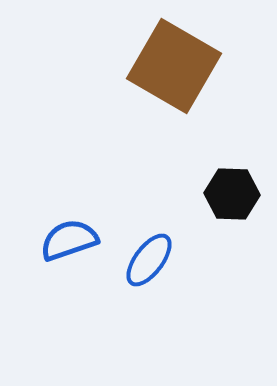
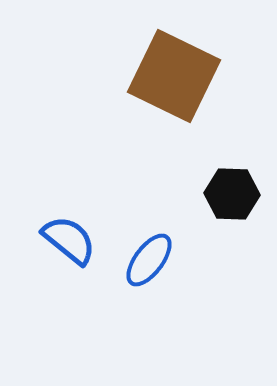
brown square: moved 10 px down; rotated 4 degrees counterclockwise
blue semicircle: rotated 58 degrees clockwise
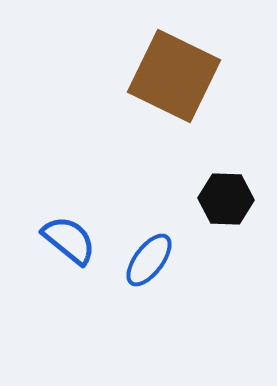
black hexagon: moved 6 px left, 5 px down
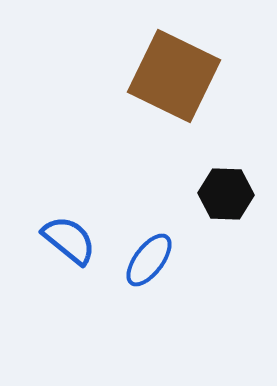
black hexagon: moved 5 px up
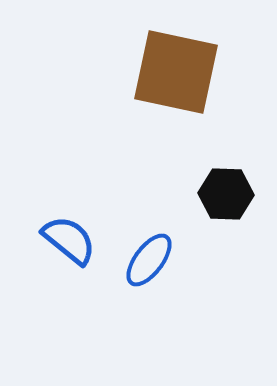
brown square: moved 2 px right, 4 px up; rotated 14 degrees counterclockwise
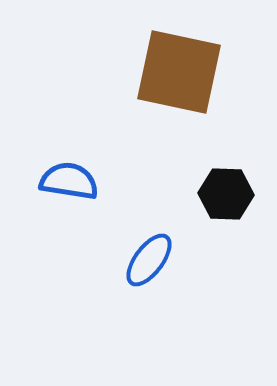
brown square: moved 3 px right
blue semicircle: moved 59 px up; rotated 30 degrees counterclockwise
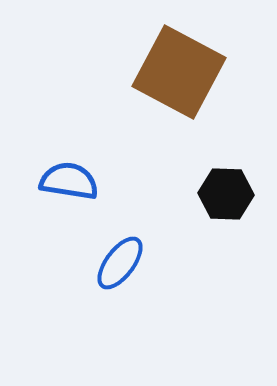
brown square: rotated 16 degrees clockwise
blue ellipse: moved 29 px left, 3 px down
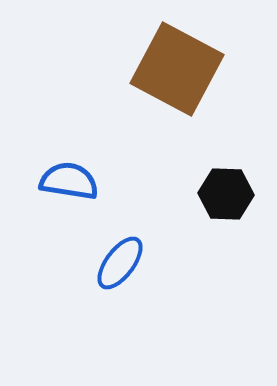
brown square: moved 2 px left, 3 px up
